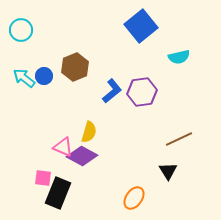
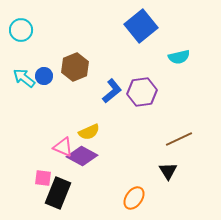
yellow semicircle: rotated 50 degrees clockwise
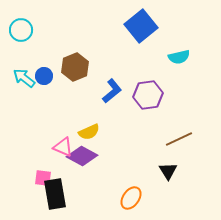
purple hexagon: moved 6 px right, 3 px down
black rectangle: moved 3 px left, 1 px down; rotated 32 degrees counterclockwise
orange ellipse: moved 3 px left
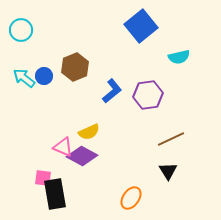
brown line: moved 8 px left
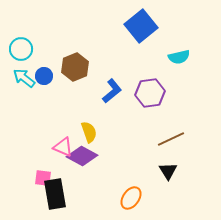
cyan circle: moved 19 px down
purple hexagon: moved 2 px right, 2 px up
yellow semicircle: rotated 85 degrees counterclockwise
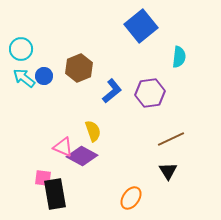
cyan semicircle: rotated 70 degrees counterclockwise
brown hexagon: moved 4 px right, 1 px down
yellow semicircle: moved 4 px right, 1 px up
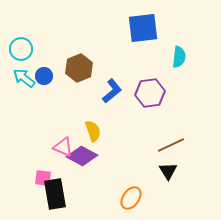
blue square: moved 2 px right, 2 px down; rotated 32 degrees clockwise
brown line: moved 6 px down
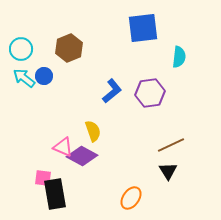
brown hexagon: moved 10 px left, 20 px up
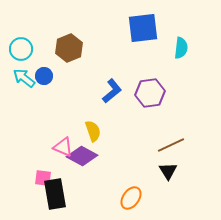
cyan semicircle: moved 2 px right, 9 px up
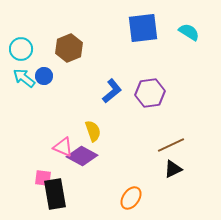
cyan semicircle: moved 8 px right, 16 px up; rotated 65 degrees counterclockwise
black triangle: moved 5 px right, 2 px up; rotated 36 degrees clockwise
